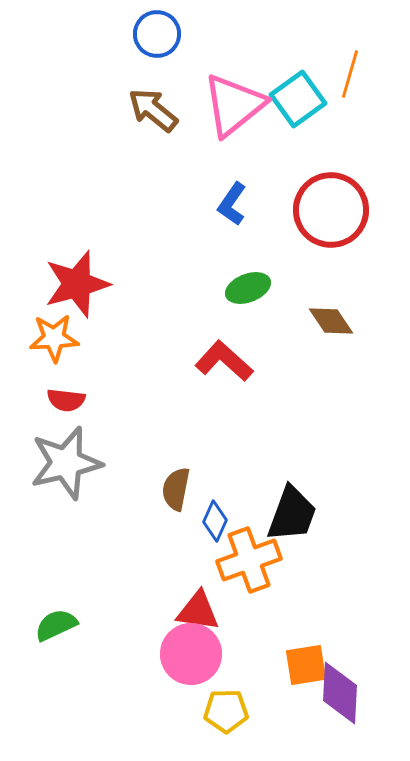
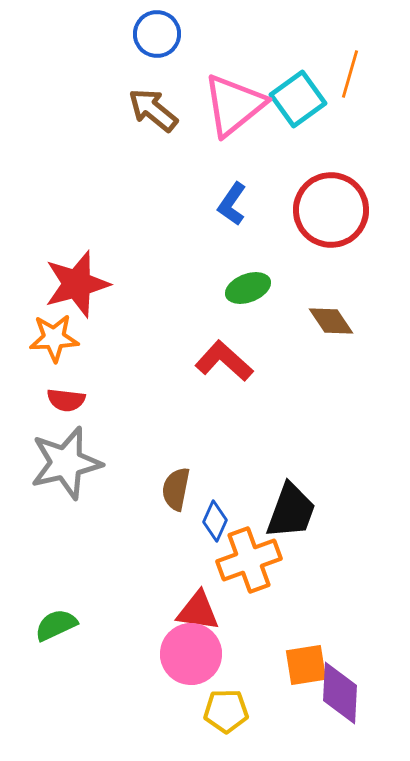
black trapezoid: moved 1 px left, 3 px up
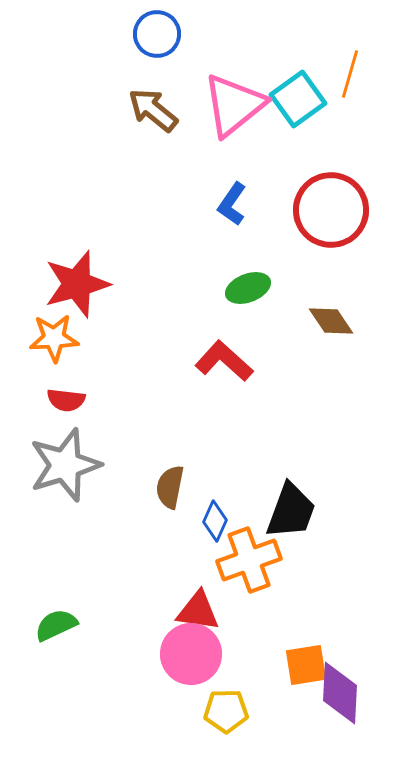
gray star: moved 1 px left, 2 px down; rotated 4 degrees counterclockwise
brown semicircle: moved 6 px left, 2 px up
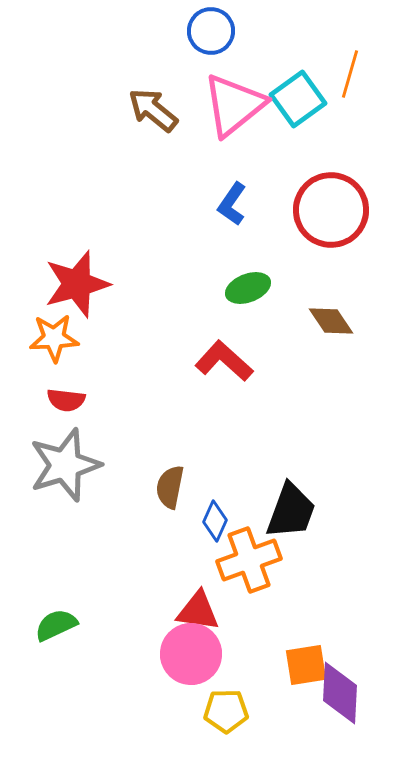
blue circle: moved 54 px right, 3 px up
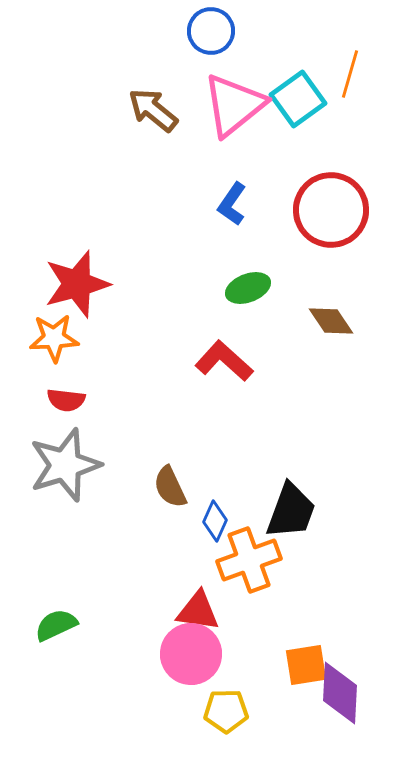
brown semicircle: rotated 36 degrees counterclockwise
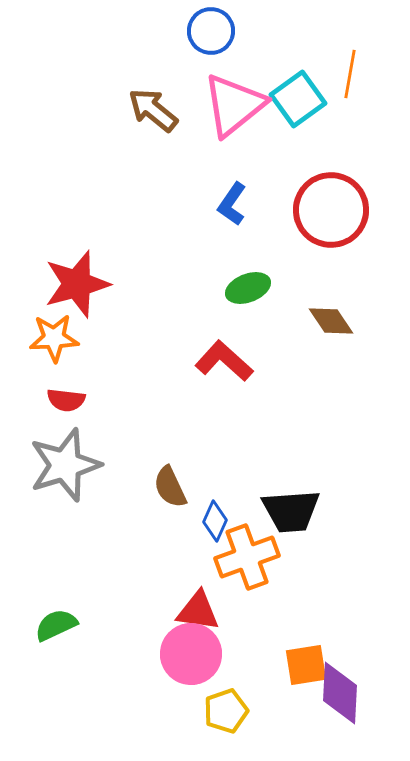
orange line: rotated 6 degrees counterclockwise
black trapezoid: rotated 66 degrees clockwise
orange cross: moved 2 px left, 3 px up
yellow pentagon: rotated 18 degrees counterclockwise
